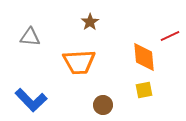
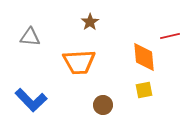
red line: rotated 12 degrees clockwise
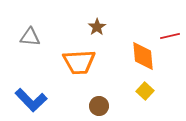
brown star: moved 7 px right, 5 px down
orange diamond: moved 1 px left, 1 px up
yellow square: moved 1 px right, 1 px down; rotated 36 degrees counterclockwise
brown circle: moved 4 px left, 1 px down
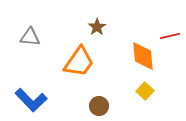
orange trapezoid: rotated 52 degrees counterclockwise
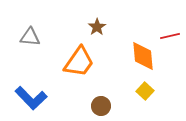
blue L-shape: moved 2 px up
brown circle: moved 2 px right
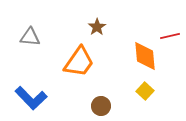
orange diamond: moved 2 px right
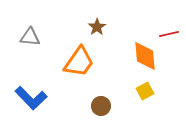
red line: moved 1 px left, 2 px up
yellow square: rotated 18 degrees clockwise
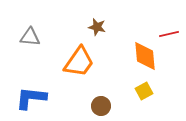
brown star: rotated 24 degrees counterclockwise
yellow square: moved 1 px left
blue L-shape: rotated 140 degrees clockwise
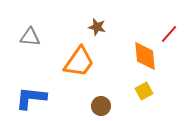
red line: rotated 36 degrees counterclockwise
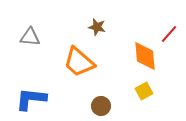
orange trapezoid: rotated 96 degrees clockwise
blue L-shape: moved 1 px down
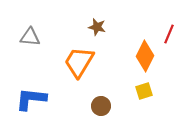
red line: rotated 18 degrees counterclockwise
orange diamond: rotated 32 degrees clockwise
orange trapezoid: rotated 80 degrees clockwise
yellow square: rotated 12 degrees clockwise
